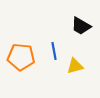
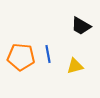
blue line: moved 6 px left, 3 px down
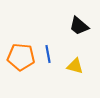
black trapezoid: moved 2 px left; rotated 10 degrees clockwise
yellow triangle: rotated 30 degrees clockwise
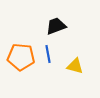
black trapezoid: moved 23 px left; rotated 120 degrees clockwise
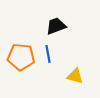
yellow triangle: moved 10 px down
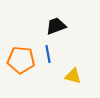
orange pentagon: moved 3 px down
yellow triangle: moved 2 px left
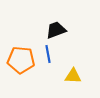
black trapezoid: moved 4 px down
yellow triangle: rotated 12 degrees counterclockwise
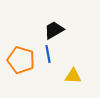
black trapezoid: moved 2 px left; rotated 10 degrees counterclockwise
orange pentagon: rotated 12 degrees clockwise
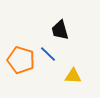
black trapezoid: moved 6 px right; rotated 75 degrees counterclockwise
blue line: rotated 36 degrees counterclockwise
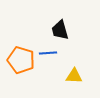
blue line: moved 1 px up; rotated 48 degrees counterclockwise
yellow triangle: moved 1 px right
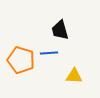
blue line: moved 1 px right
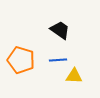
black trapezoid: rotated 140 degrees clockwise
blue line: moved 9 px right, 7 px down
